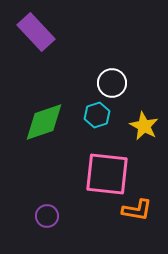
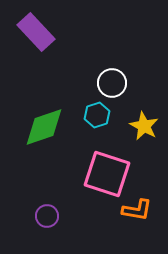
green diamond: moved 5 px down
pink square: rotated 12 degrees clockwise
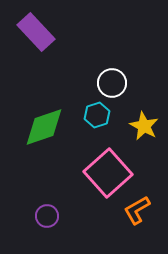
pink square: moved 1 px right, 1 px up; rotated 30 degrees clockwise
orange L-shape: rotated 140 degrees clockwise
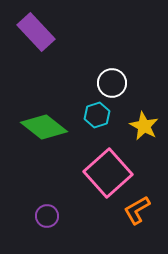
green diamond: rotated 57 degrees clockwise
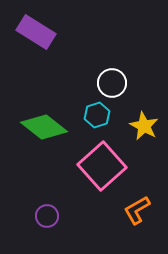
purple rectangle: rotated 15 degrees counterclockwise
pink square: moved 6 px left, 7 px up
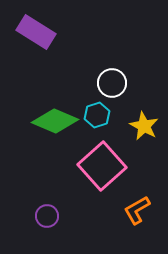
green diamond: moved 11 px right, 6 px up; rotated 15 degrees counterclockwise
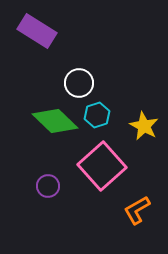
purple rectangle: moved 1 px right, 1 px up
white circle: moved 33 px left
green diamond: rotated 21 degrees clockwise
purple circle: moved 1 px right, 30 px up
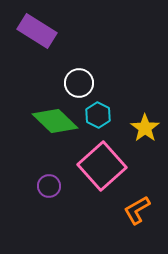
cyan hexagon: moved 1 px right; rotated 15 degrees counterclockwise
yellow star: moved 1 px right, 2 px down; rotated 8 degrees clockwise
purple circle: moved 1 px right
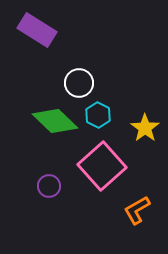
purple rectangle: moved 1 px up
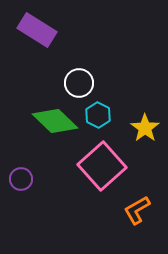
purple circle: moved 28 px left, 7 px up
